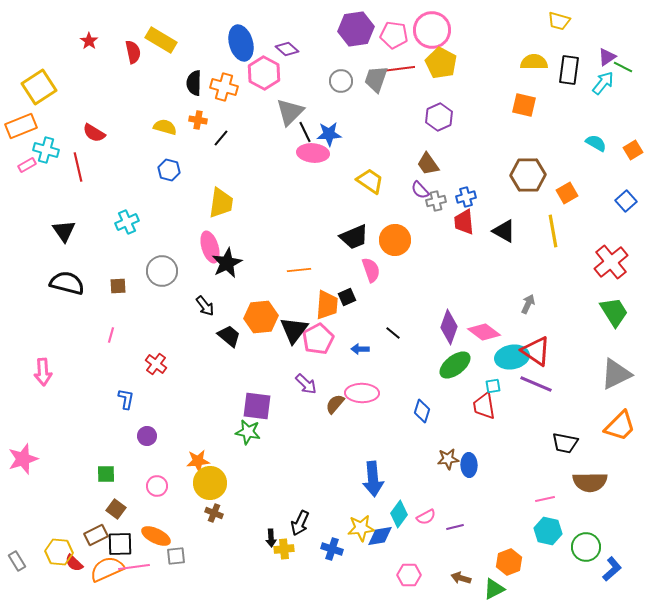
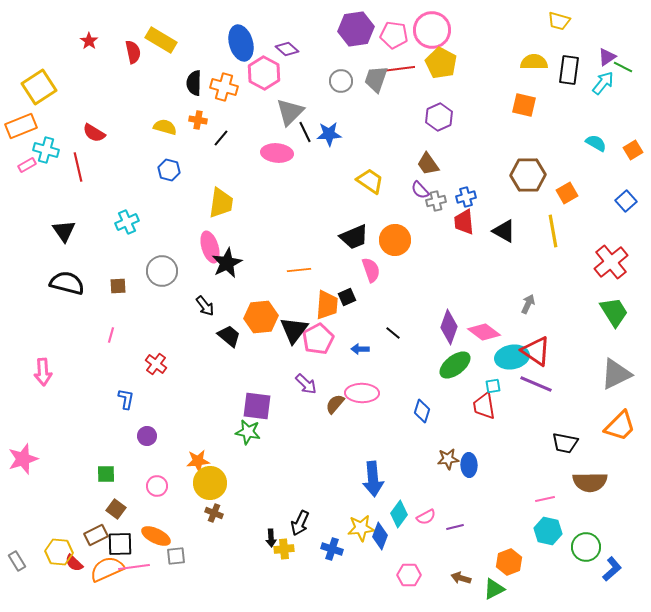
pink ellipse at (313, 153): moved 36 px left
blue diamond at (380, 536): rotated 60 degrees counterclockwise
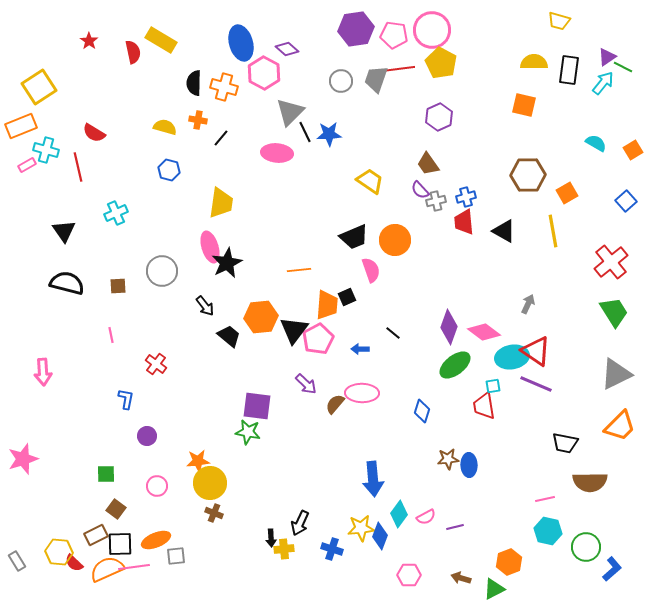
cyan cross at (127, 222): moved 11 px left, 9 px up
pink line at (111, 335): rotated 28 degrees counterclockwise
orange ellipse at (156, 536): moved 4 px down; rotated 48 degrees counterclockwise
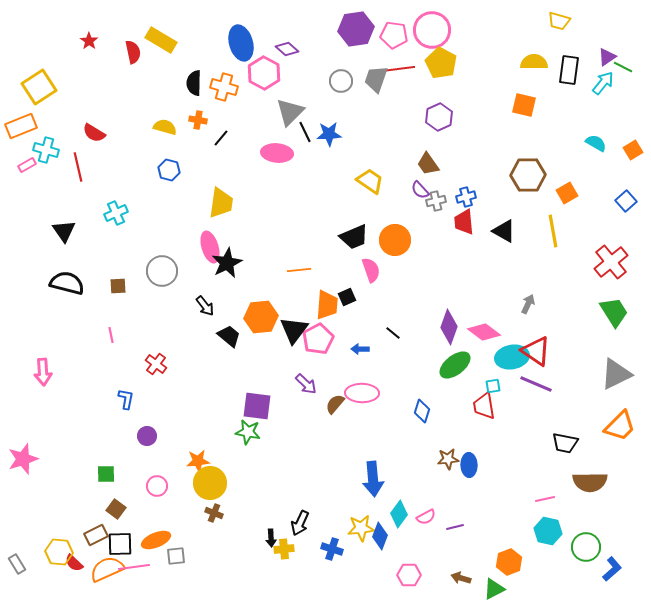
gray rectangle at (17, 561): moved 3 px down
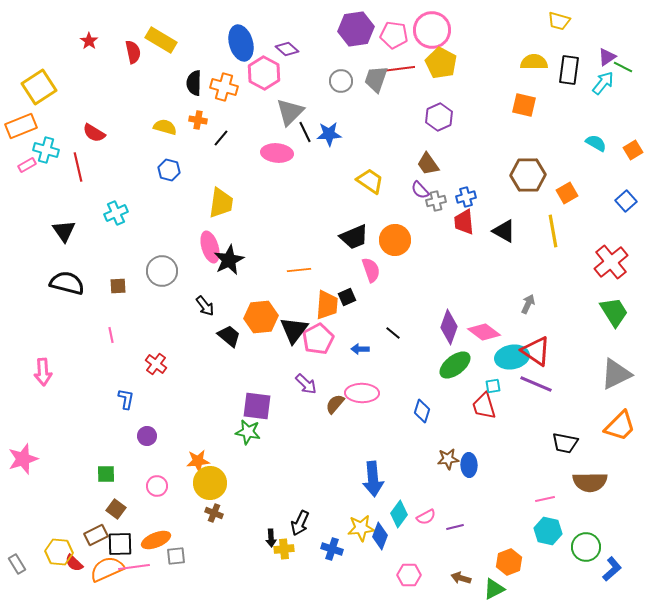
black star at (227, 263): moved 2 px right, 3 px up
red trapezoid at (484, 406): rotated 8 degrees counterclockwise
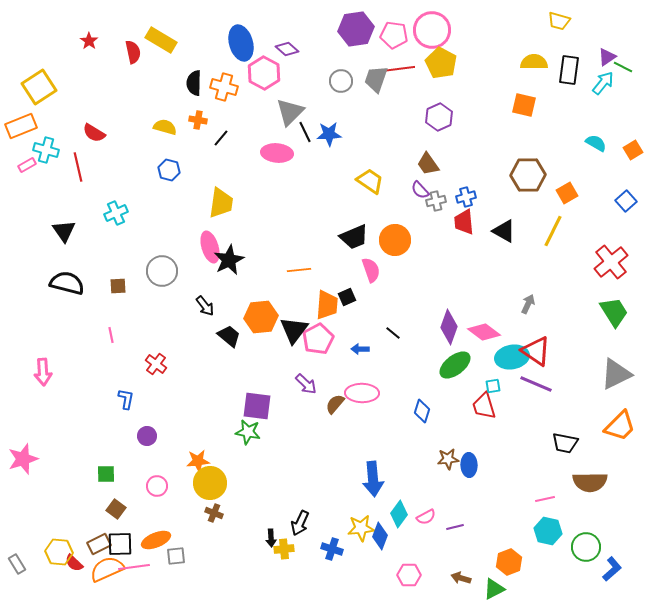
yellow line at (553, 231): rotated 36 degrees clockwise
brown rectangle at (96, 535): moved 3 px right, 9 px down
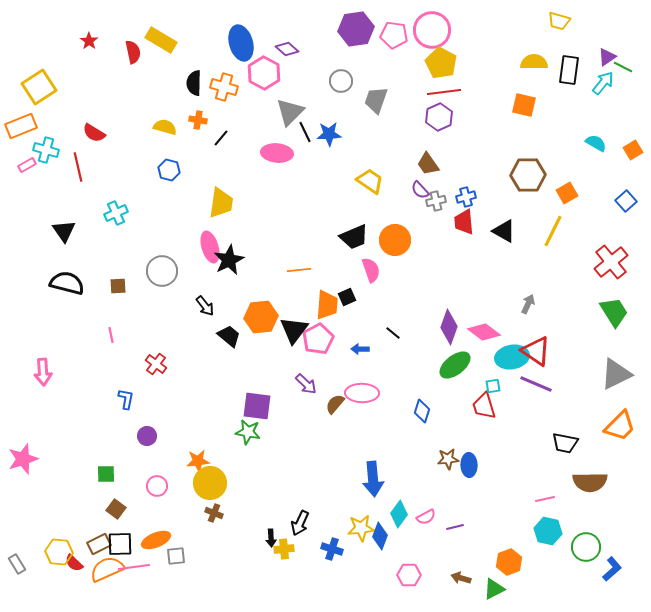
red line at (398, 69): moved 46 px right, 23 px down
gray trapezoid at (376, 79): moved 21 px down
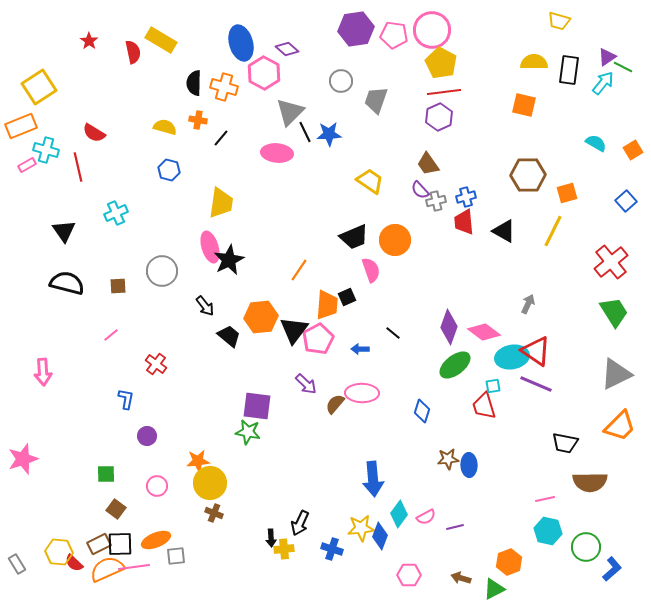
orange square at (567, 193): rotated 15 degrees clockwise
orange line at (299, 270): rotated 50 degrees counterclockwise
pink line at (111, 335): rotated 63 degrees clockwise
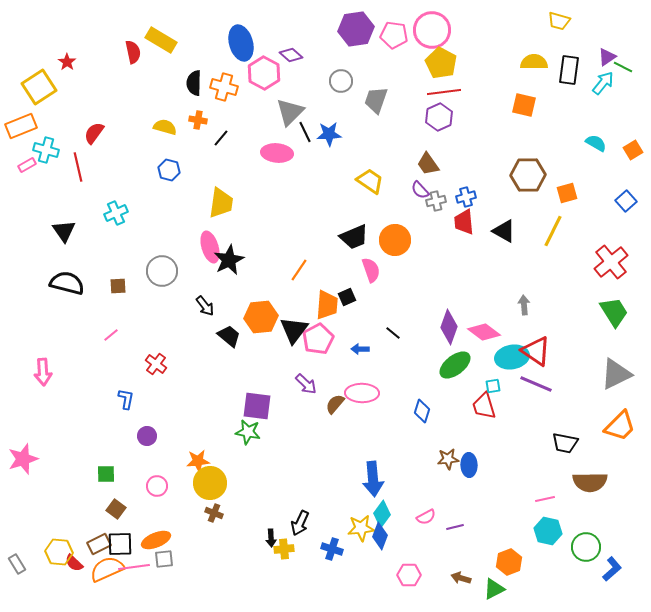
red star at (89, 41): moved 22 px left, 21 px down
purple diamond at (287, 49): moved 4 px right, 6 px down
red semicircle at (94, 133): rotated 95 degrees clockwise
gray arrow at (528, 304): moved 4 px left, 1 px down; rotated 30 degrees counterclockwise
cyan diamond at (399, 514): moved 17 px left
gray square at (176, 556): moved 12 px left, 3 px down
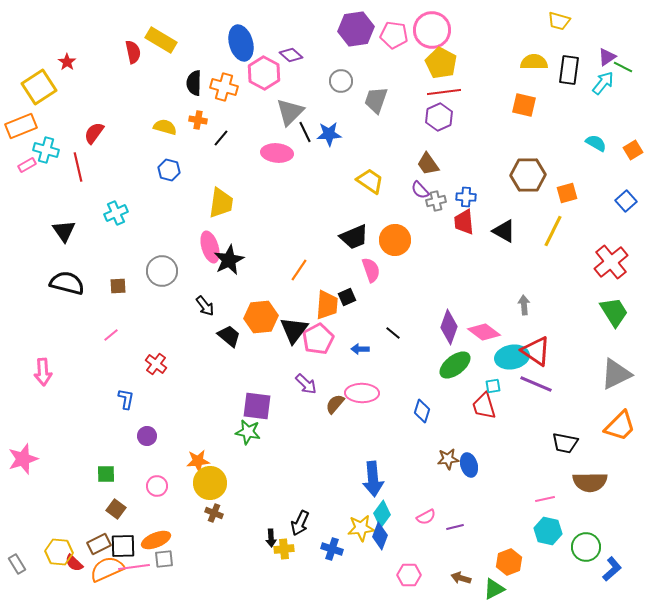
blue cross at (466, 197): rotated 18 degrees clockwise
blue ellipse at (469, 465): rotated 15 degrees counterclockwise
black square at (120, 544): moved 3 px right, 2 px down
